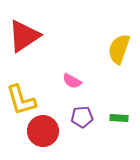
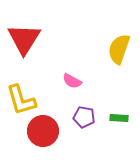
red triangle: moved 3 px down; rotated 24 degrees counterclockwise
purple pentagon: moved 2 px right; rotated 15 degrees clockwise
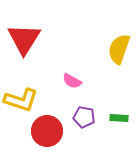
yellow L-shape: rotated 56 degrees counterclockwise
red circle: moved 4 px right
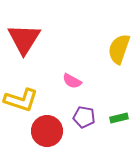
green rectangle: rotated 18 degrees counterclockwise
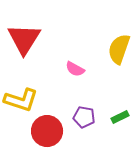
pink semicircle: moved 3 px right, 12 px up
green rectangle: moved 1 px right, 1 px up; rotated 12 degrees counterclockwise
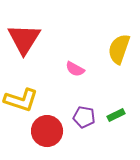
green rectangle: moved 4 px left, 2 px up
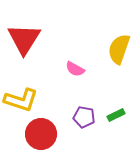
red circle: moved 6 px left, 3 px down
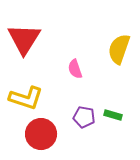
pink semicircle: rotated 42 degrees clockwise
yellow L-shape: moved 5 px right, 2 px up
green rectangle: moved 3 px left; rotated 42 degrees clockwise
